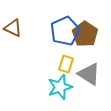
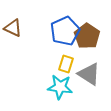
brown pentagon: moved 2 px right, 2 px down
cyan star: rotated 25 degrees clockwise
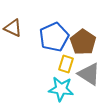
blue pentagon: moved 11 px left, 6 px down
brown pentagon: moved 4 px left, 6 px down
cyan star: moved 1 px right, 2 px down
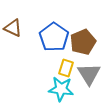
blue pentagon: rotated 12 degrees counterclockwise
brown pentagon: rotated 15 degrees clockwise
yellow rectangle: moved 4 px down
gray triangle: rotated 25 degrees clockwise
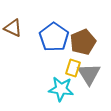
yellow rectangle: moved 7 px right
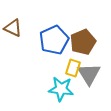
blue pentagon: moved 3 px down; rotated 12 degrees clockwise
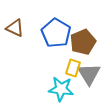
brown triangle: moved 2 px right
blue pentagon: moved 2 px right, 7 px up; rotated 16 degrees counterclockwise
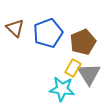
brown triangle: rotated 18 degrees clockwise
blue pentagon: moved 8 px left; rotated 20 degrees clockwise
yellow rectangle: rotated 12 degrees clockwise
cyan star: moved 1 px right
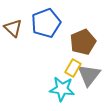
brown triangle: moved 2 px left
blue pentagon: moved 2 px left, 10 px up
gray triangle: moved 1 px down; rotated 10 degrees clockwise
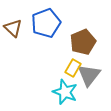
cyan star: moved 3 px right, 3 px down; rotated 15 degrees clockwise
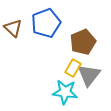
cyan star: rotated 15 degrees counterclockwise
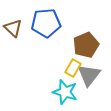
blue pentagon: rotated 16 degrees clockwise
brown pentagon: moved 3 px right, 3 px down
cyan star: rotated 10 degrees clockwise
